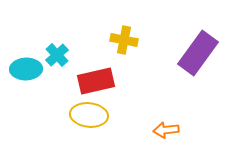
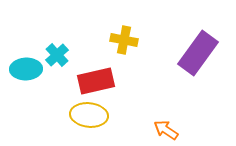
orange arrow: rotated 40 degrees clockwise
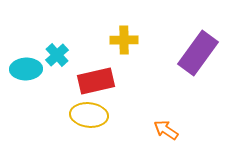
yellow cross: rotated 12 degrees counterclockwise
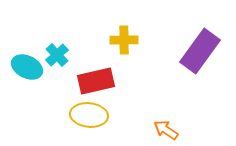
purple rectangle: moved 2 px right, 2 px up
cyan ellipse: moved 1 px right, 2 px up; rotated 28 degrees clockwise
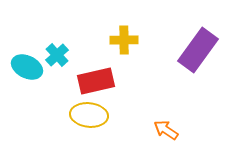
purple rectangle: moved 2 px left, 1 px up
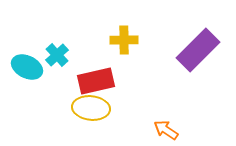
purple rectangle: rotated 9 degrees clockwise
yellow ellipse: moved 2 px right, 7 px up
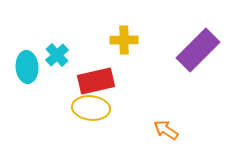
cyan ellipse: rotated 60 degrees clockwise
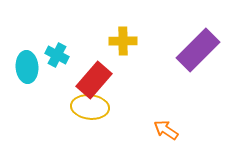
yellow cross: moved 1 px left, 1 px down
cyan cross: rotated 20 degrees counterclockwise
red rectangle: moved 2 px left, 1 px up; rotated 36 degrees counterclockwise
yellow ellipse: moved 1 px left, 1 px up
